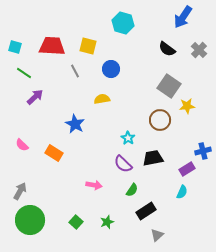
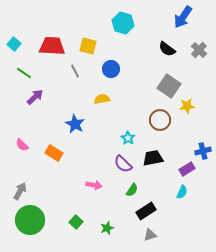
cyan square: moved 1 px left, 3 px up; rotated 24 degrees clockwise
green star: moved 6 px down
gray triangle: moved 7 px left; rotated 24 degrees clockwise
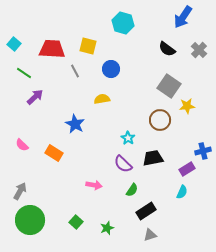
red trapezoid: moved 3 px down
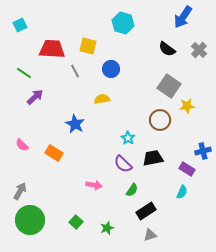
cyan square: moved 6 px right, 19 px up; rotated 24 degrees clockwise
purple rectangle: rotated 63 degrees clockwise
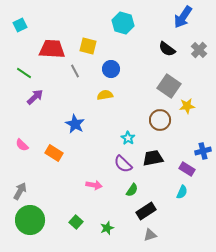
yellow semicircle: moved 3 px right, 4 px up
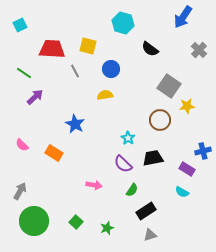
black semicircle: moved 17 px left
cyan semicircle: rotated 96 degrees clockwise
green circle: moved 4 px right, 1 px down
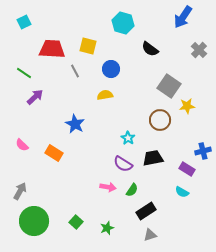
cyan square: moved 4 px right, 3 px up
purple semicircle: rotated 12 degrees counterclockwise
pink arrow: moved 14 px right, 2 px down
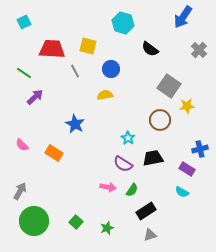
blue cross: moved 3 px left, 2 px up
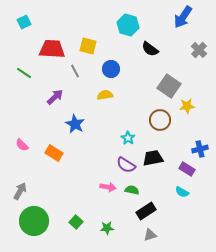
cyan hexagon: moved 5 px right, 2 px down
purple arrow: moved 20 px right
purple semicircle: moved 3 px right, 1 px down
green semicircle: rotated 112 degrees counterclockwise
green star: rotated 16 degrees clockwise
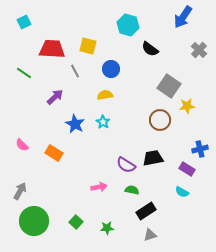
cyan star: moved 25 px left, 16 px up
pink arrow: moved 9 px left; rotated 21 degrees counterclockwise
